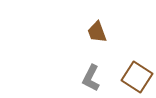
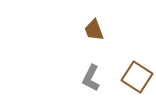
brown trapezoid: moved 3 px left, 2 px up
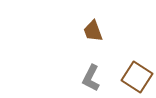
brown trapezoid: moved 1 px left, 1 px down
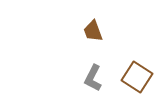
gray L-shape: moved 2 px right
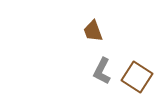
gray L-shape: moved 9 px right, 7 px up
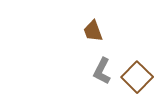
brown square: rotated 12 degrees clockwise
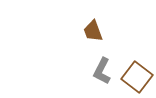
brown square: rotated 8 degrees counterclockwise
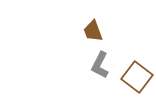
gray L-shape: moved 2 px left, 6 px up
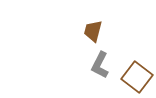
brown trapezoid: rotated 35 degrees clockwise
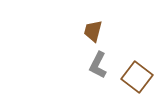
gray L-shape: moved 2 px left
